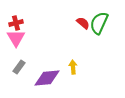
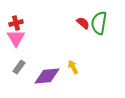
green semicircle: rotated 15 degrees counterclockwise
yellow arrow: rotated 24 degrees counterclockwise
purple diamond: moved 2 px up
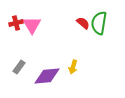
pink triangle: moved 16 px right, 13 px up
yellow arrow: rotated 136 degrees counterclockwise
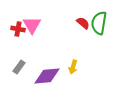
red cross: moved 2 px right, 6 px down; rotated 24 degrees clockwise
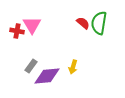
red cross: moved 1 px left, 2 px down
gray rectangle: moved 12 px right, 1 px up
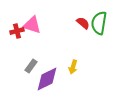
pink triangle: rotated 42 degrees counterclockwise
red cross: rotated 24 degrees counterclockwise
purple diamond: moved 3 px down; rotated 20 degrees counterclockwise
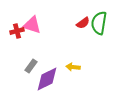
red semicircle: rotated 104 degrees clockwise
yellow arrow: rotated 80 degrees clockwise
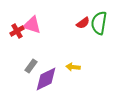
red cross: rotated 16 degrees counterclockwise
purple diamond: moved 1 px left
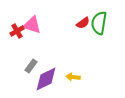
yellow arrow: moved 10 px down
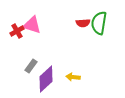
red semicircle: rotated 32 degrees clockwise
purple diamond: rotated 16 degrees counterclockwise
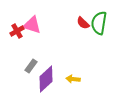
red semicircle: rotated 48 degrees clockwise
yellow arrow: moved 2 px down
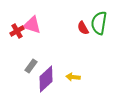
red semicircle: moved 5 px down; rotated 16 degrees clockwise
yellow arrow: moved 2 px up
